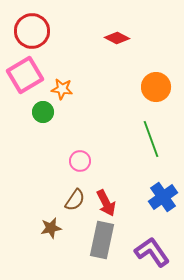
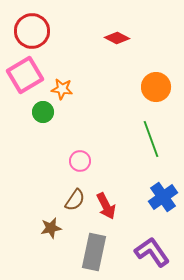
red arrow: moved 3 px down
gray rectangle: moved 8 px left, 12 px down
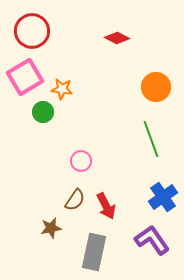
pink square: moved 2 px down
pink circle: moved 1 px right
purple L-shape: moved 12 px up
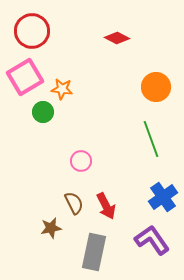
brown semicircle: moved 1 px left, 3 px down; rotated 60 degrees counterclockwise
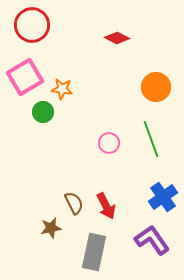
red circle: moved 6 px up
pink circle: moved 28 px right, 18 px up
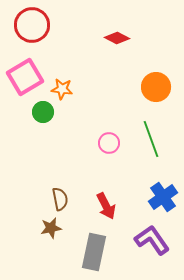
brown semicircle: moved 14 px left, 4 px up; rotated 15 degrees clockwise
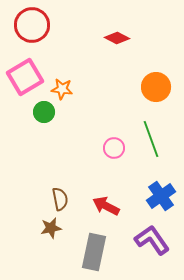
green circle: moved 1 px right
pink circle: moved 5 px right, 5 px down
blue cross: moved 2 px left, 1 px up
red arrow: rotated 144 degrees clockwise
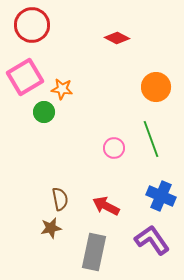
blue cross: rotated 32 degrees counterclockwise
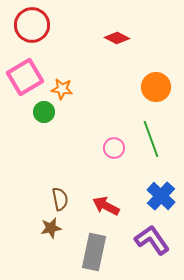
blue cross: rotated 20 degrees clockwise
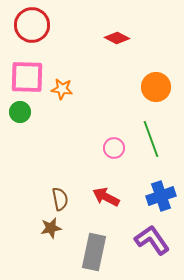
pink square: moved 2 px right; rotated 33 degrees clockwise
green circle: moved 24 px left
blue cross: rotated 28 degrees clockwise
red arrow: moved 9 px up
